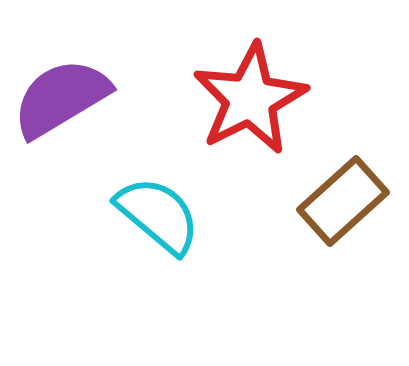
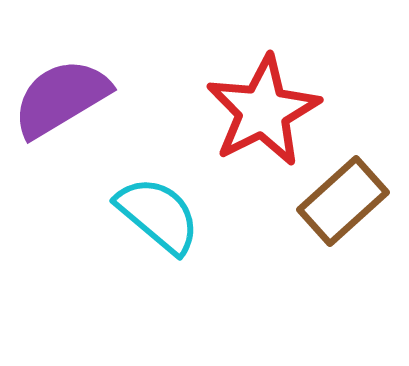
red star: moved 13 px right, 12 px down
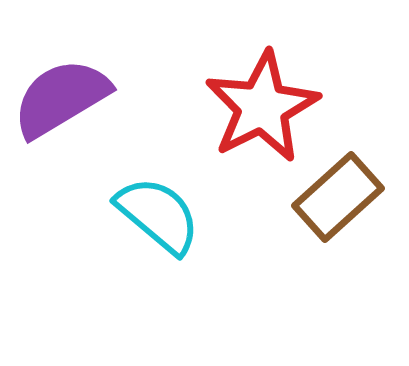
red star: moved 1 px left, 4 px up
brown rectangle: moved 5 px left, 4 px up
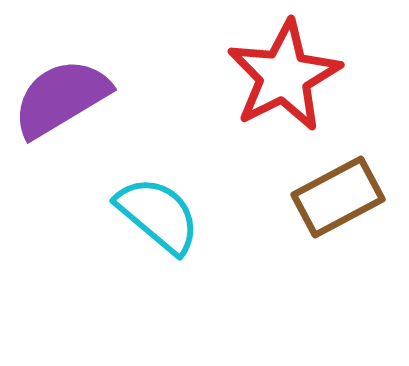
red star: moved 22 px right, 31 px up
brown rectangle: rotated 14 degrees clockwise
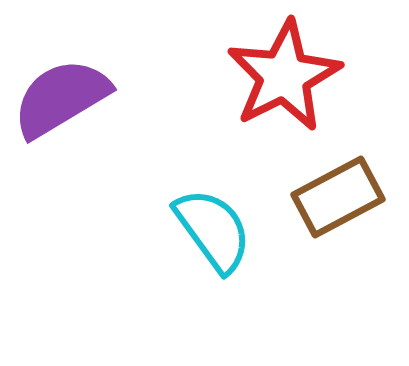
cyan semicircle: moved 55 px right, 15 px down; rotated 14 degrees clockwise
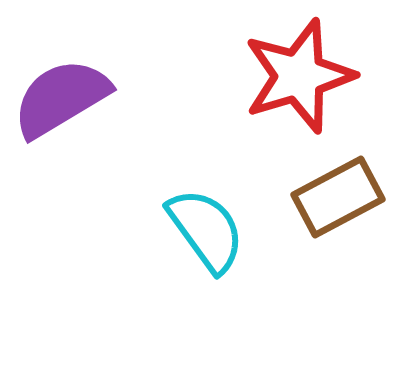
red star: moved 15 px right; rotated 10 degrees clockwise
cyan semicircle: moved 7 px left
